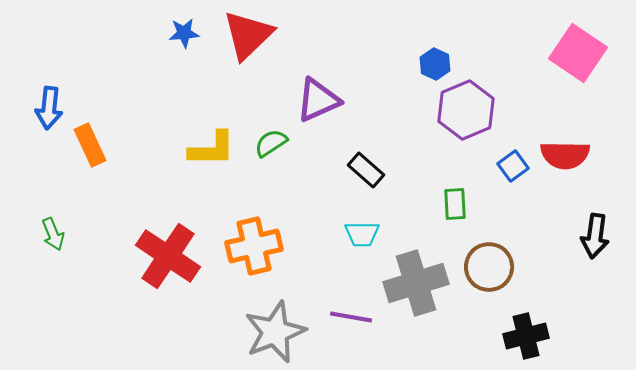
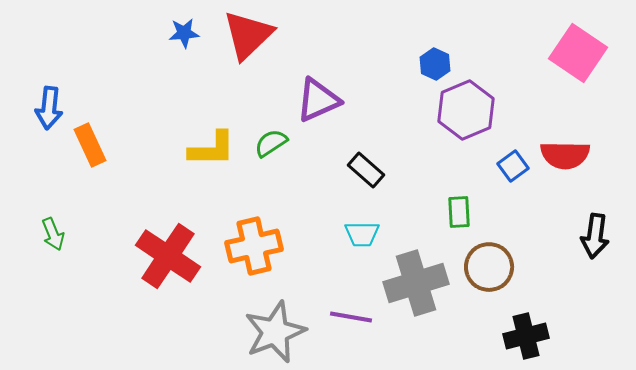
green rectangle: moved 4 px right, 8 px down
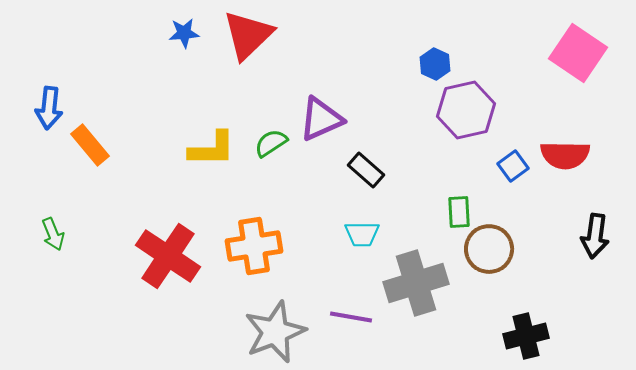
purple triangle: moved 3 px right, 19 px down
purple hexagon: rotated 10 degrees clockwise
orange rectangle: rotated 15 degrees counterclockwise
orange cross: rotated 4 degrees clockwise
brown circle: moved 18 px up
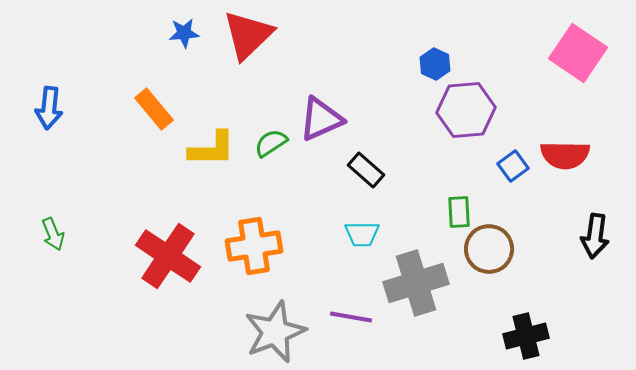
purple hexagon: rotated 8 degrees clockwise
orange rectangle: moved 64 px right, 36 px up
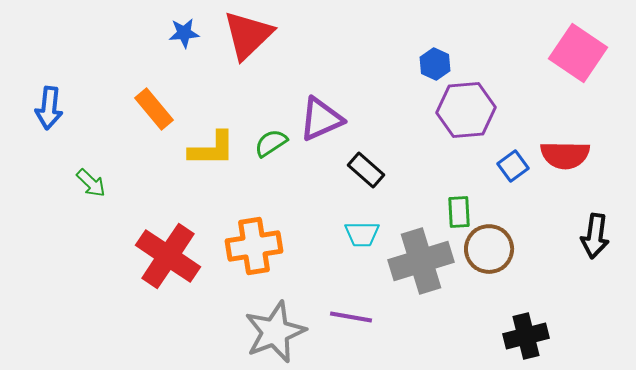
green arrow: moved 38 px right, 51 px up; rotated 24 degrees counterclockwise
gray cross: moved 5 px right, 22 px up
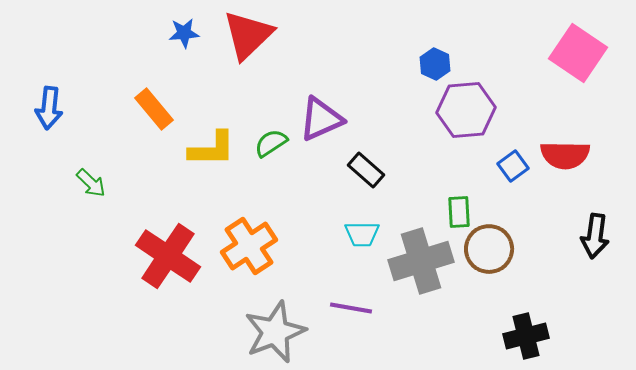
orange cross: moved 5 px left; rotated 24 degrees counterclockwise
purple line: moved 9 px up
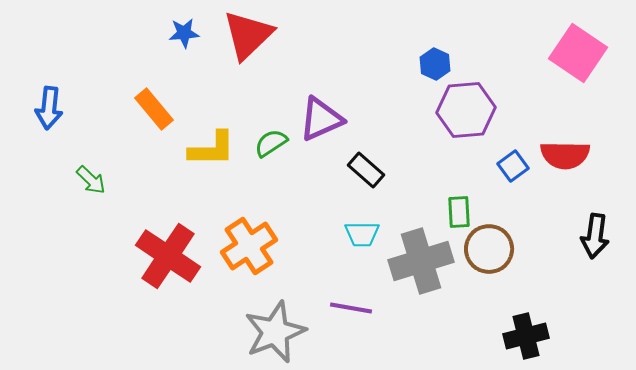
green arrow: moved 3 px up
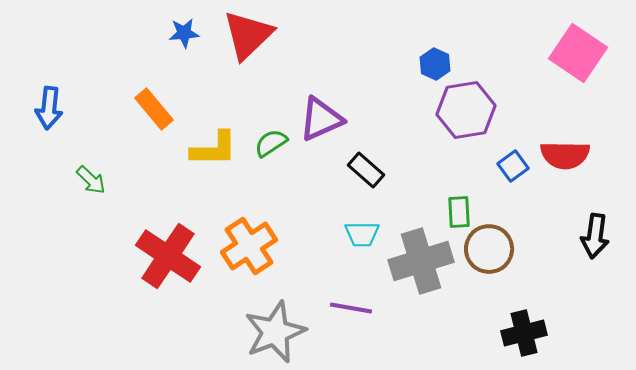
purple hexagon: rotated 4 degrees counterclockwise
yellow L-shape: moved 2 px right
black cross: moved 2 px left, 3 px up
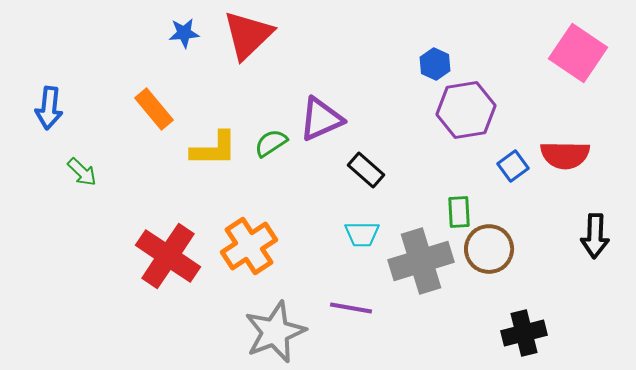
green arrow: moved 9 px left, 8 px up
black arrow: rotated 6 degrees counterclockwise
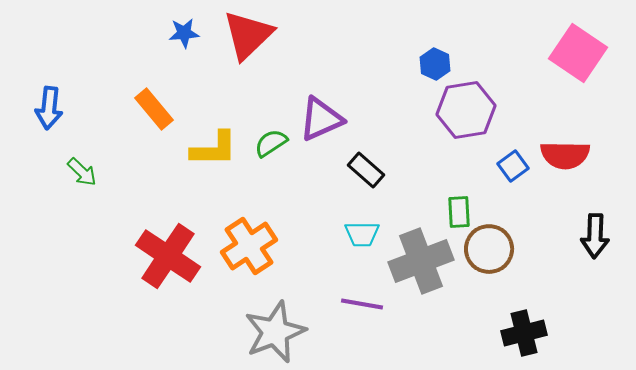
gray cross: rotated 4 degrees counterclockwise
purple line: moved 11 px right, 4 px up
